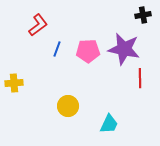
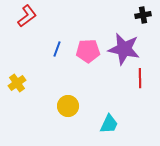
red L-shape: moved 11 px left, 9 px up
yellow cross: moved 3 px right; rotated 30 degrees counterclockwise
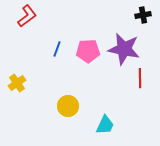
cyan trapezoid: moved 4 px left, 1 px down
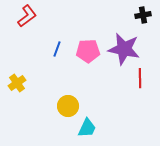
cyan trapezoid: moved 18 px left, 3 px down
